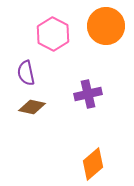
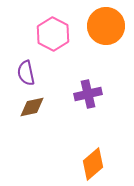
brown diamond: rotated 24 degrees counterclockwise
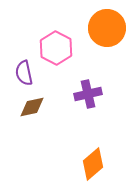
orange circle: moved 1 px right, 2 px down
pink hexagon: moved 3 px right, 14 px down
purple semicircle: moved 2 px left
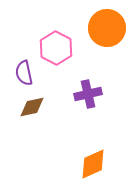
orange diamond: rotated 16 degrees clockwise
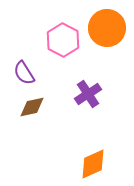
pink hexagon: moved 7 px right, 8 px up
purple semicircle: rotated 20 degrees counterclockwise
purple cross: rotated 20 degrees counterclockwise
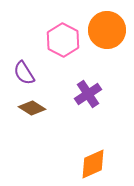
orange circle: moved 2 px down
brown diamond: moved 1 px down; rotated 44 degrees clockwise
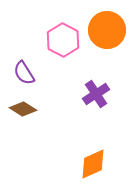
purple cross: moved 8 px right
brown diamond: moved 9 px left, 1 px down
